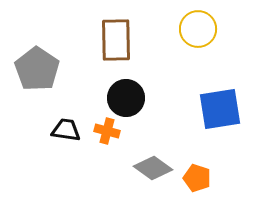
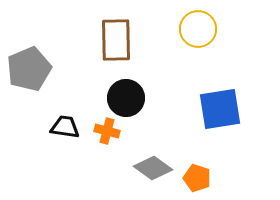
gray pentagon: moved 8 px left; rotated 15 degrees clockwise
black trapezoid: moved 1 px left, 3 px up
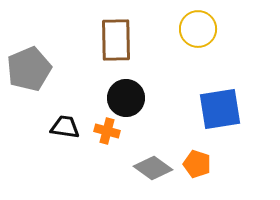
orange pentagon: moved 14 px up
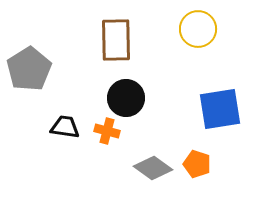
gray pentagon: rotated 9 degrees counterclockwise
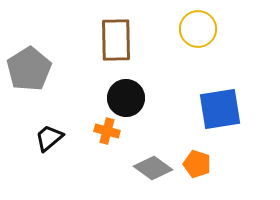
black trapezoid: moved 16 px left, 11 px down; rotated 48 degrees counterclockwise
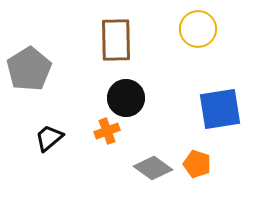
orange cross: rotated 35 degrees counterclockwise
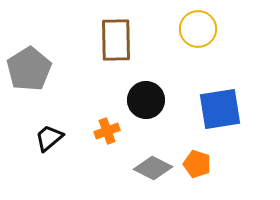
black circle: moved 20 px right, 2 px down
gray diamond: rotated 9 degrees counterclockwise
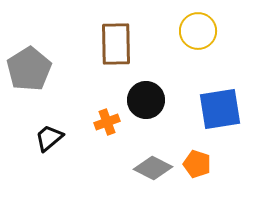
yellow circle: moved 2 px down
brown rectangle: moved 4 px down
orange cross: moved 9 px up
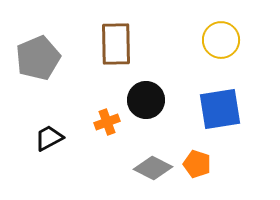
yellow circle: moved 23 px right, 9 px down
gray pentagon: moved 9 px right, 11 px up; rotated 9 degrees clockwise
black trapezoid: rotated 12 degrees clockwise
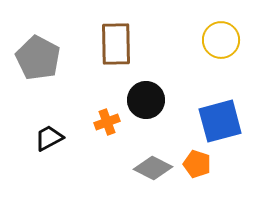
gray pentagon: rotated 21 degrees counterclockwise
blue square: moved 12 px down; rotated 6 degrees counterclockwise
